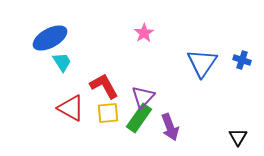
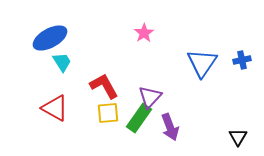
blue cross: rotated 30 degrees counterclockwise
purple triangle: moved 7 px right
red triangle: moved 16 px left
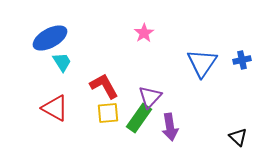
purple arrow: rotated 12 degrees clockwise
black triangle: rotated 18 degrees counterclockwise
